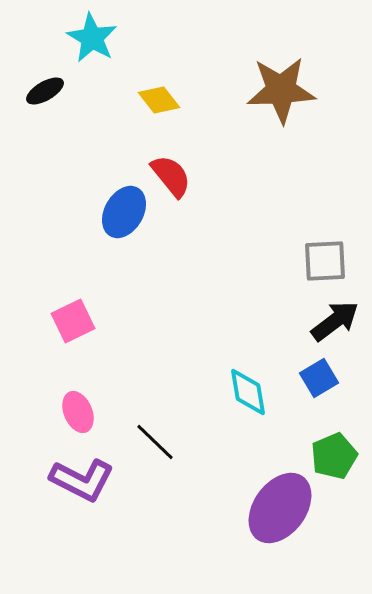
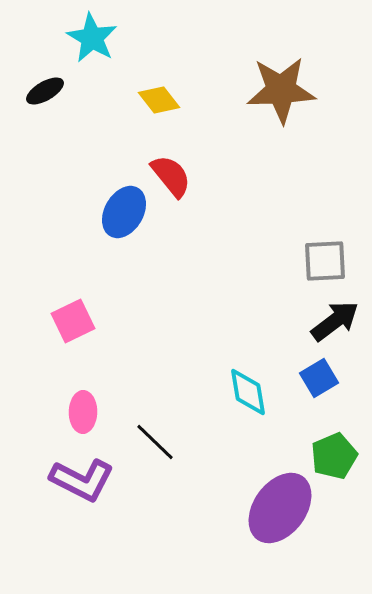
pink ellipse: moved 5 px right; rotated 24 degrees clockwise
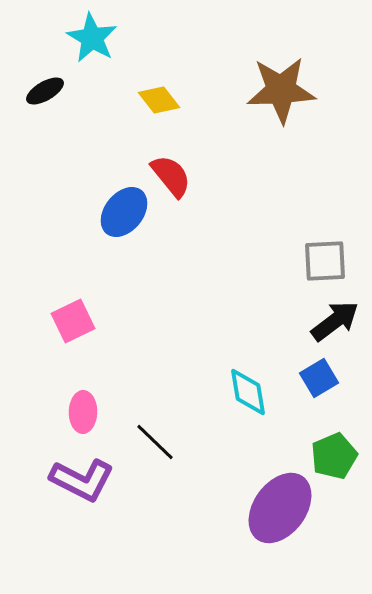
blue ellipse: rotated 9 degrees clockwise
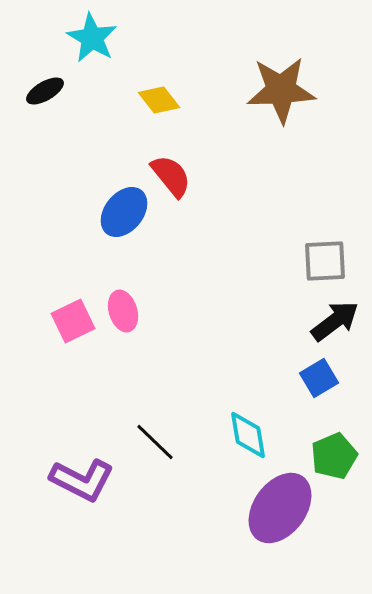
cyan diamond: moved 43 px down
pink ellipse: moved 40 px right, 101 px up; rotated 18 degrees counterclockwise
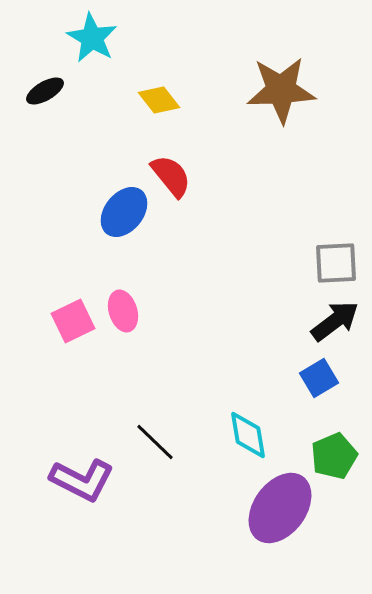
gray square: moved 11 px right, 2 px down
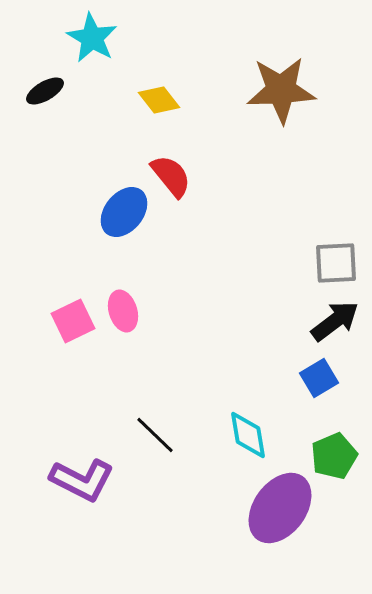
black line: moved 7 px up
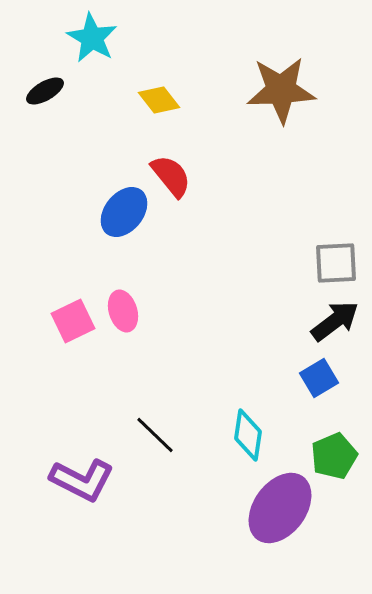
cyan diamond: rotated 18 degrees clockwise
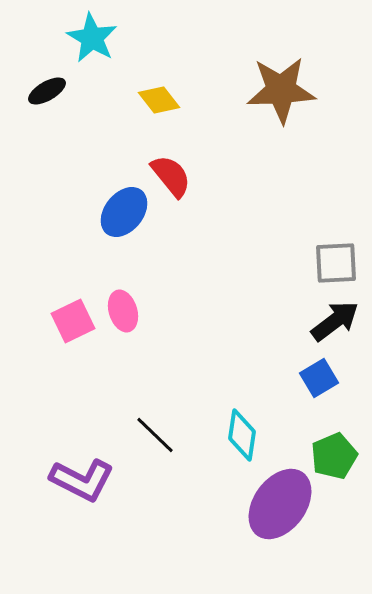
black ellipse: moved 2 px right
cyan diamond: moved 6 px left
purple ellipse: moved 4 px up
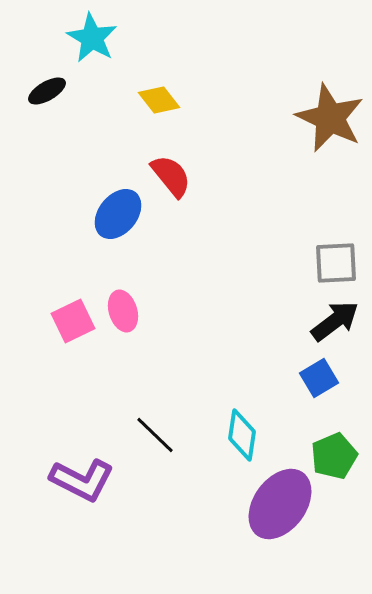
brown star: moved 49 px right, 28 px down; rotated 28 degrees clockwise
blue ellipse: moved 6 px left, 2 px down
